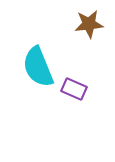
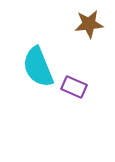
purple rectangle: moved 2 px up
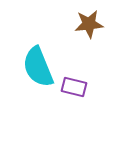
purple rectangle: rotated 10 degrees counterclockwise
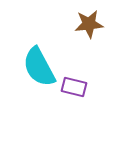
cyan semicircle: moved 1 px right; rotated 6 degrees counterclockwise
